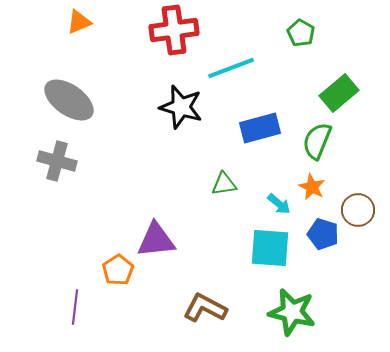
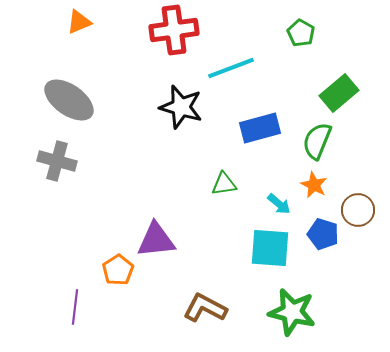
orange star: moved 2 px right, 2 px up
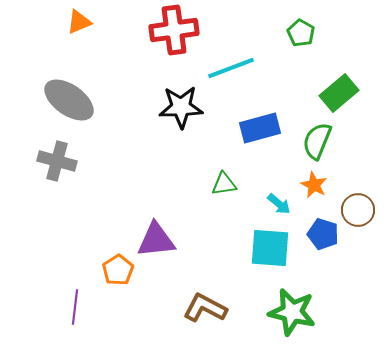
black star: rotated 18 degrees counterclockwise
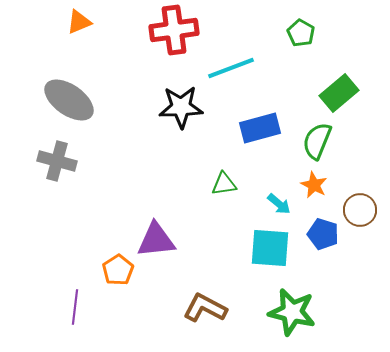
brown circle: moved 2 px right
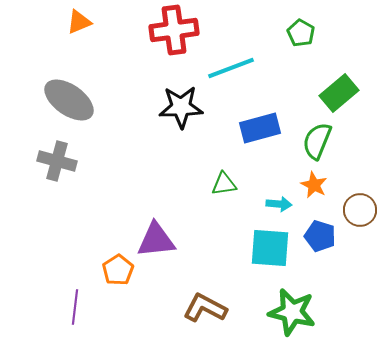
cyan arrow: rotated 35 degrees counterclockwise
blue pentagon: moved 3 px left, 2 px down
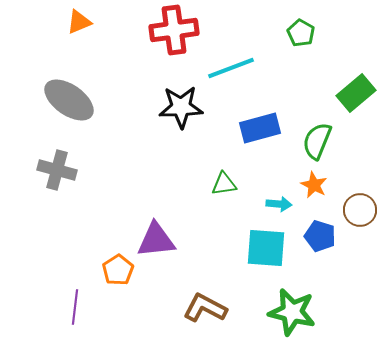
green rectangle: moved 17 px right
gray cross: moved 9 px down
cyan square: moved 4 px left
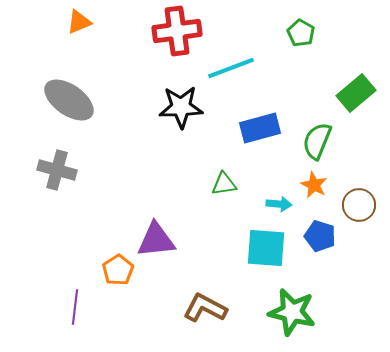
red cross: moved 3 px right, 1 px down
brown circle: moved 1 px left, 5 px up
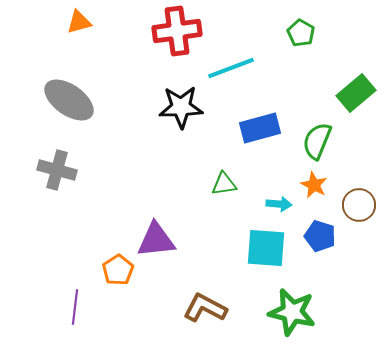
orange triangle: rotated 8 degrees clockwise
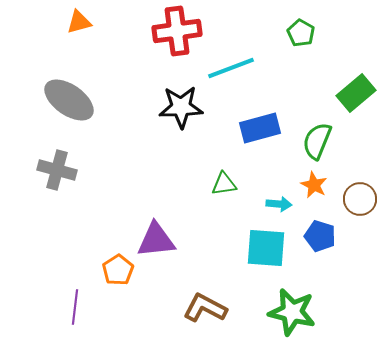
brown circle: moved 1 px right, 6 px up
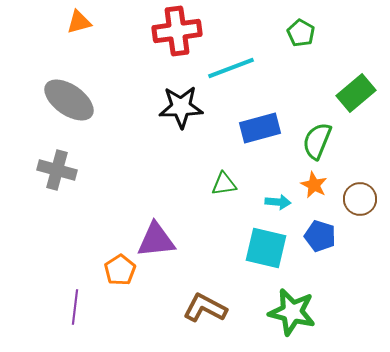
cyan arrow: moved 1 px left, 2 px up
cyan square: rotated 9 degrees clockwise
orange pentagon: moved 2 px right
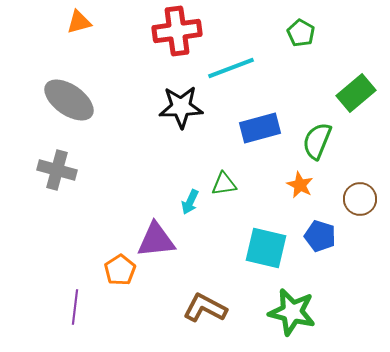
orange star: moved 14 px left
cyan arrow: moved 88 px left; rotated 110 degrees clockwise
